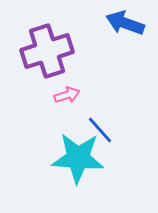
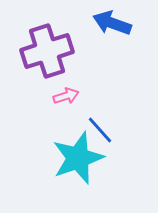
blue arrow: moved 13 px left
pink arrow: moved 1 px left, 1 px down
cyan star: rotated 24 degrees counterclockwise
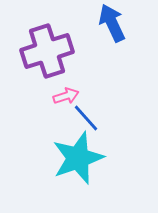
blue arrow: rotated 45 degrees clockwise
blue line: moved 14 px left, 12 px up
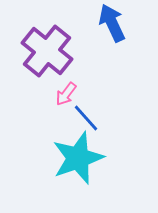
purple cross: rotated 33 degrees counterclockwise
pink arrow: moved 2 px up; rotated 145 degrees clockwise
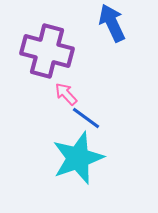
purple cross: rotated 24 degrees counterclockwise
pink arrow: rotated 100 degrees clockwise
blue line: rotated 12 degrees counterclockwise
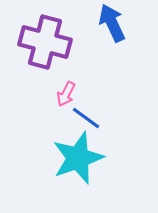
purple cross: moved 2 px left, 9 px up
pink arrow: rotated 110 degrees counterclockwise
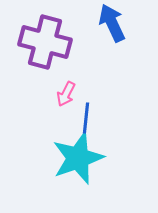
blue line: rotated 60 degrees clockwise
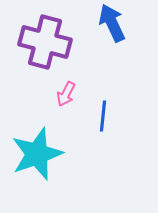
blue line: moved 17 px right, 2 px up
cyan star: moved 41 px left, 4 px up
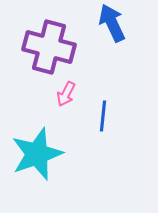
purple cross: moved 4 px right, 5 px down
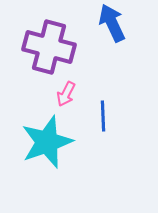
blue line: rotated 8 degrees counterclockwise
cyan star: moved 10 px right, 12 px up
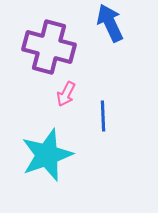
blue arrow: moved 2 px left
cyan star: moved 13 px down
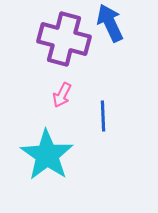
purple cross: moved 15 px right, 8 px up
pink arrow: moved 4 px left, 1 px down
cyan star: rotated 18 degrees counterclockwise
